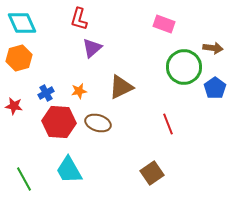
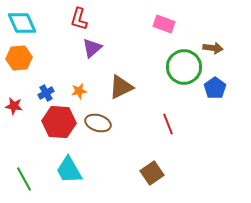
orange hexagon: rotated 10 degrees clockwise
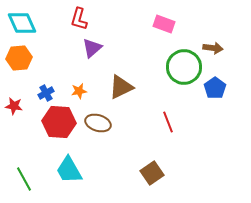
red line: moved 2 px up
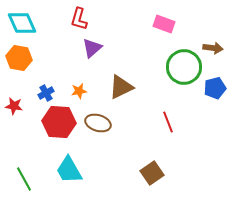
orange hexagon: rotated 15 degrees clockwise
blue pentagon: rotated 20 degrees clockwise
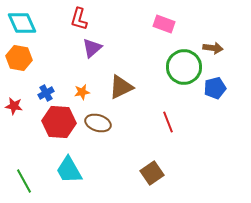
orange star: moved 3 px right, 1 px down
green line: moved 2 px down
